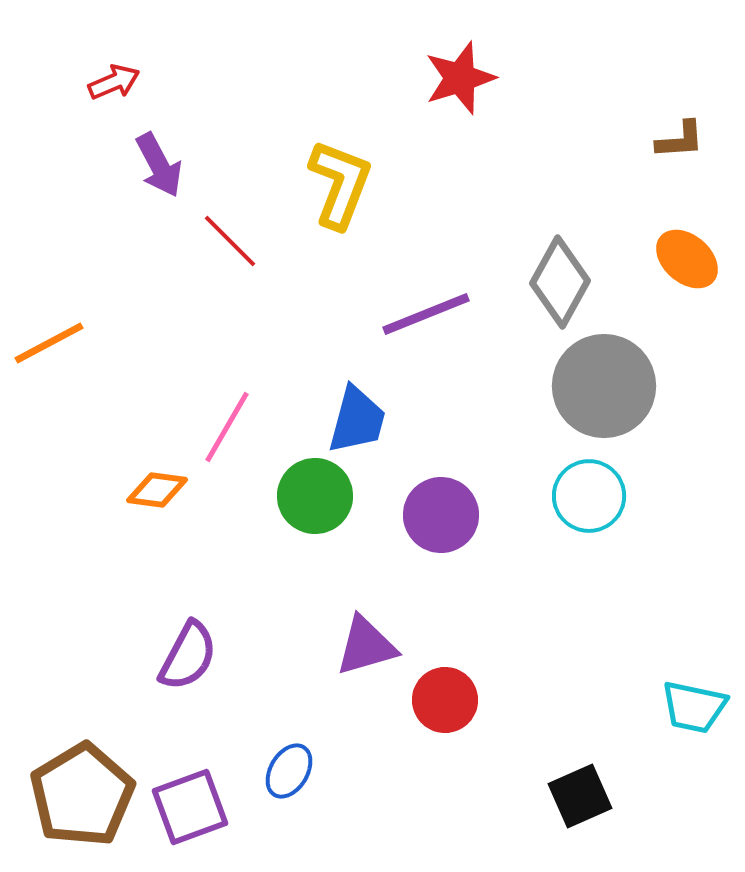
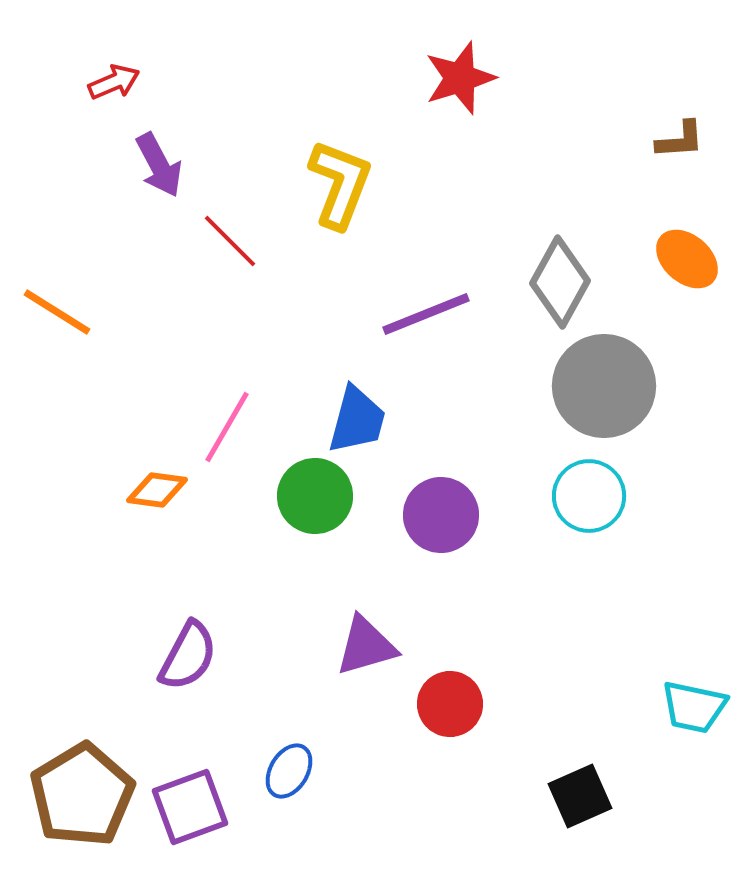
orange line: moved 8 px right, 31 px up; rotated 60 degrees clockwise
red circle: moved 5 px right, 4 px down
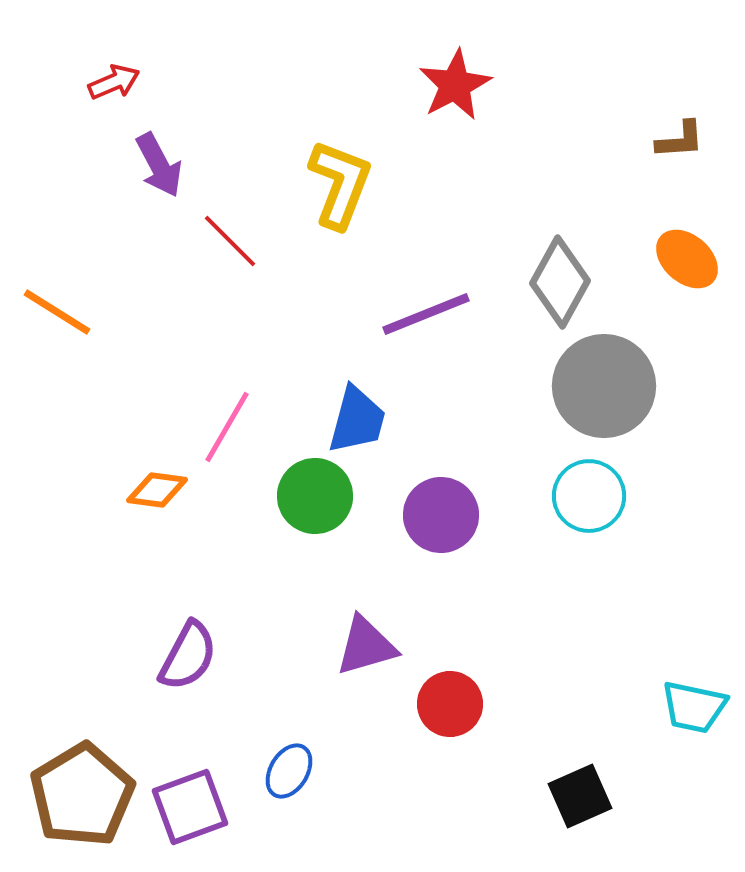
red star: moved 5 px left, 7 px down; rotated 10 degrees counterclockwise
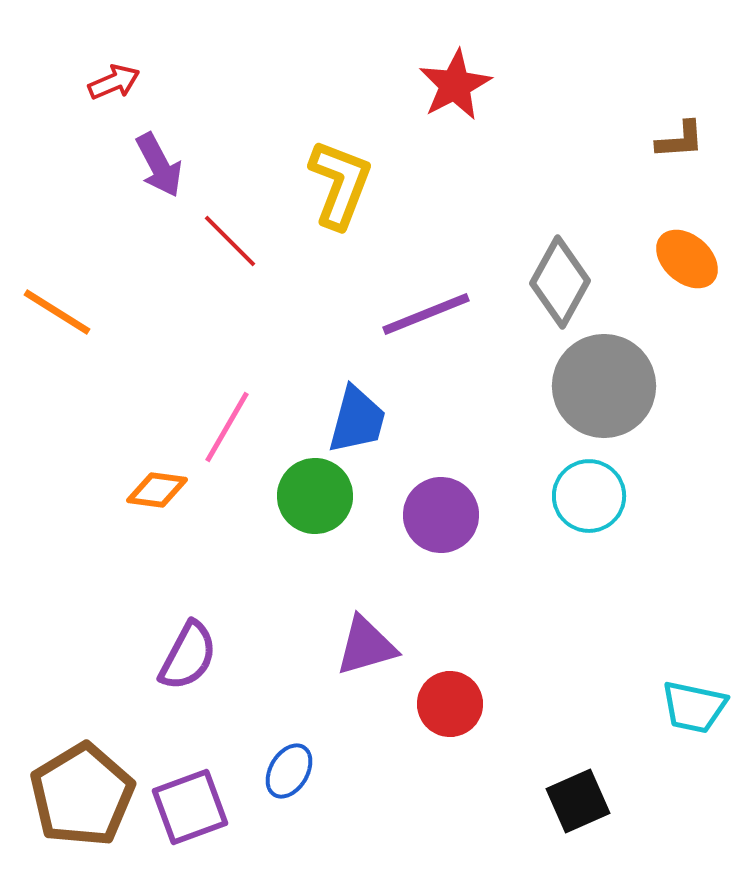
black square: moved 2 px left, 5 px down
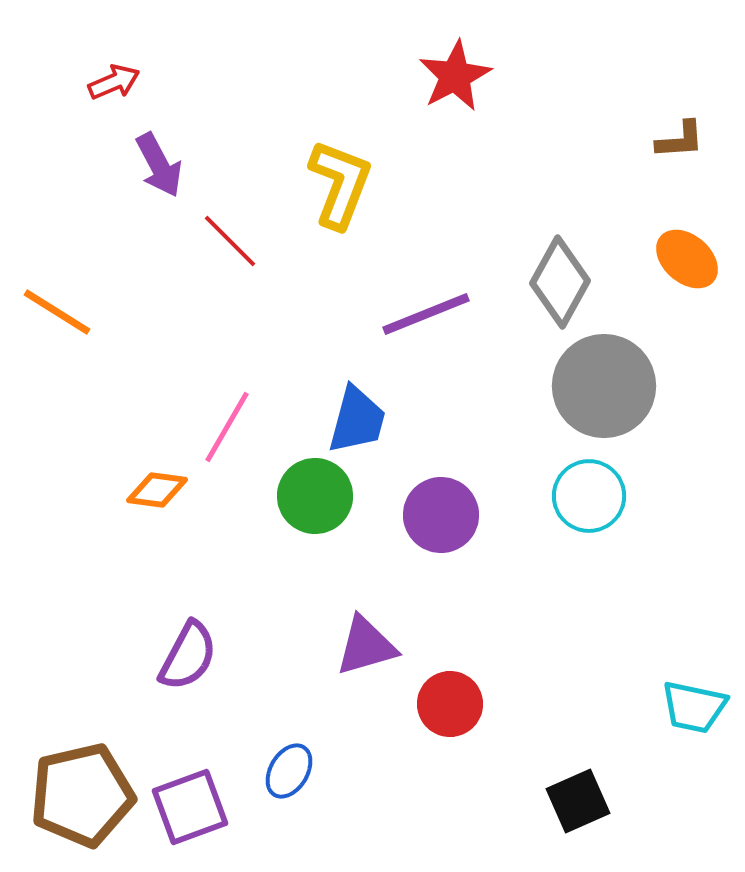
red star: moved 9 px up
brown pentagon: rotated 18 degrees clockwise
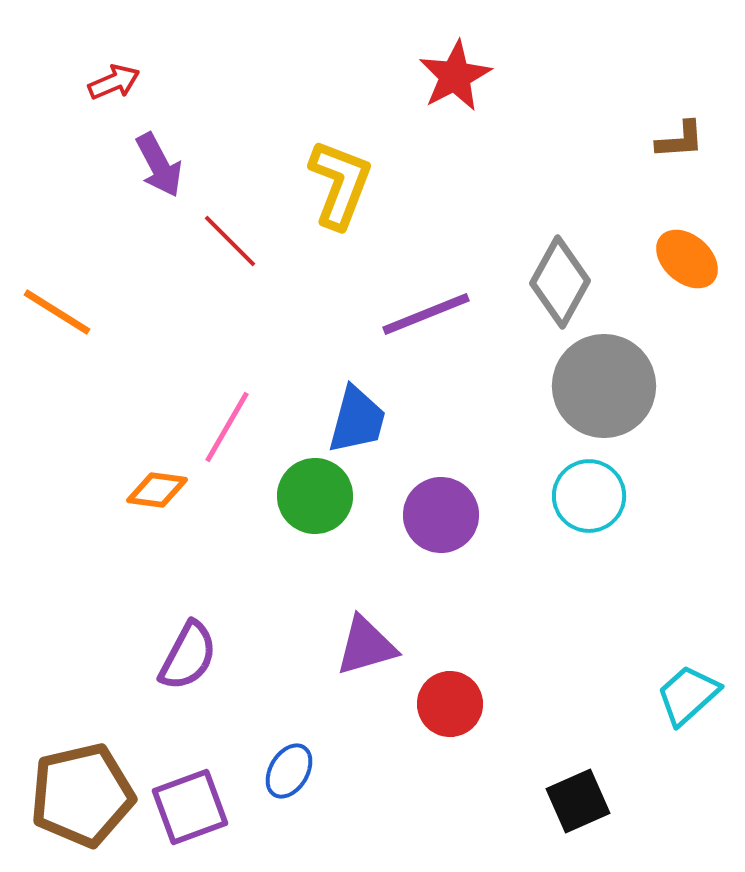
cyan trapezoid: moved 6 px left, 12 px up; rotated 126 degrees clockwise
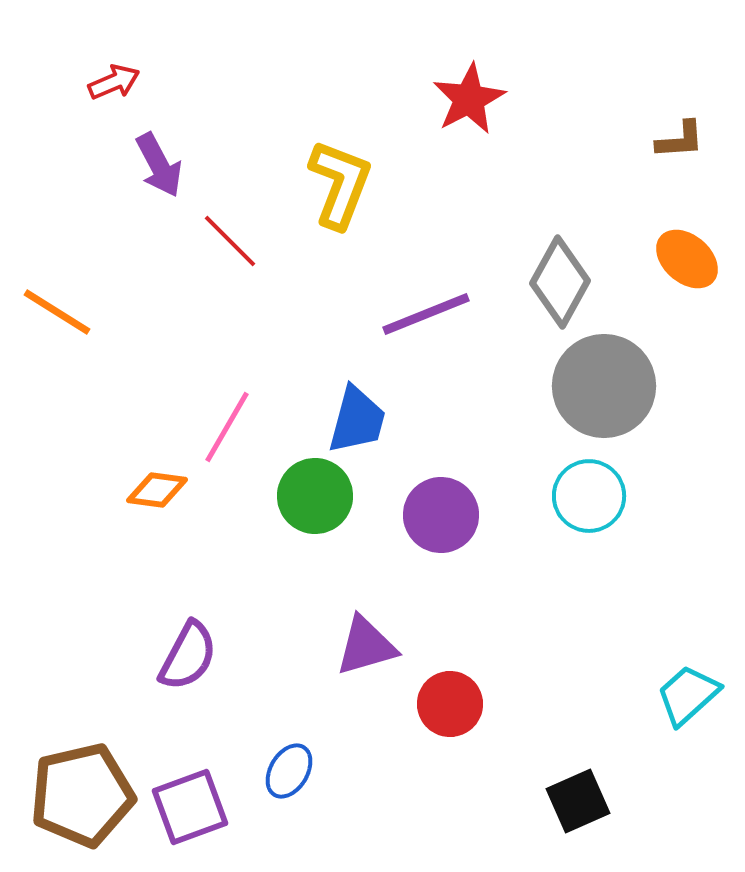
red star: moved 14 px right, 23 px down
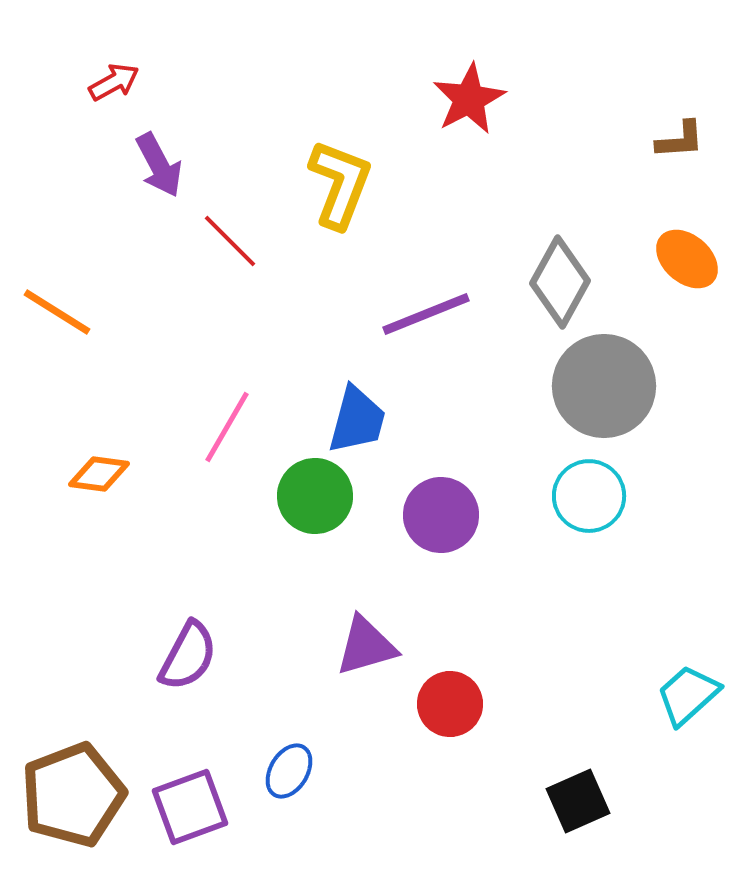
red arrow: rotated 6 degrees counterclockwise
orange diamond: moved 58 px left, 16 px up
brown pentagon: moved 9 px left; rotated 8 degrees counterclockwise
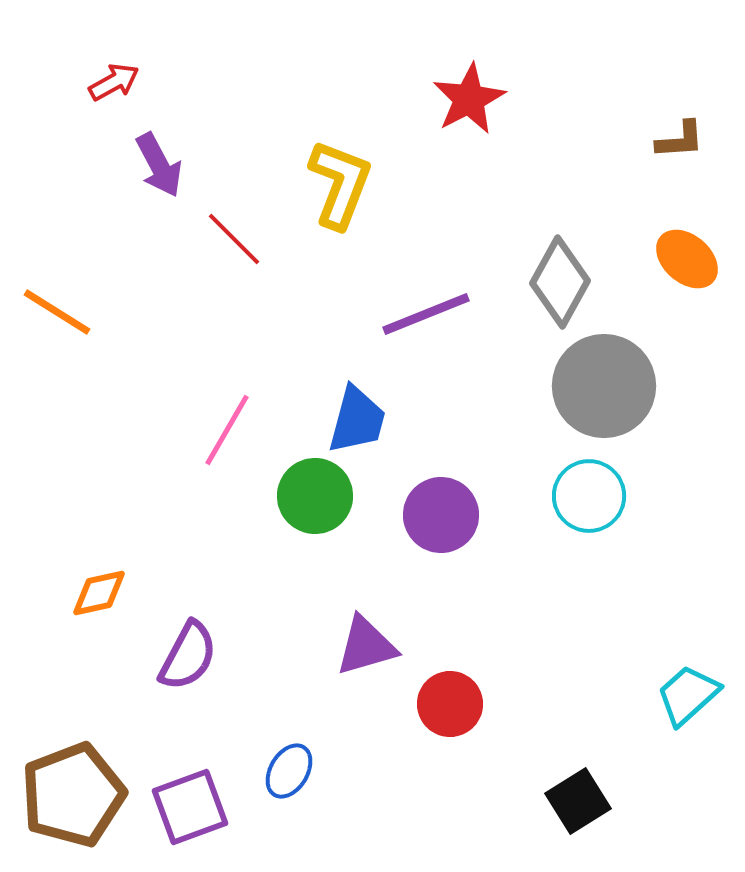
red line: moved 4 px right, 2 px up
pink line: moved 3 px down
orange diamond: moved 119 px down; rotated 20 degrees counterclockwise
black square: rotated 8 degrees counterclockwise
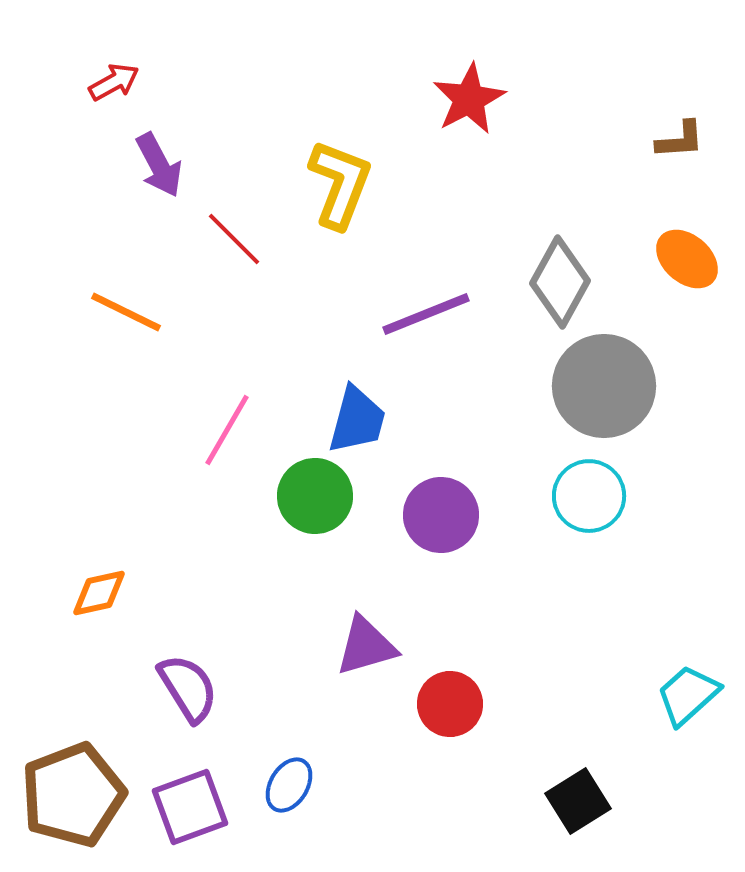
orange line: moved 69 px right; rotated 6 degrees counterclockwise
purple semicircle: moved 32 px down; rotated 60 degrees counterclockwise
blue ellipse: moved 14 px down
